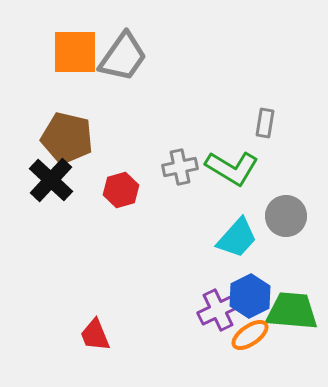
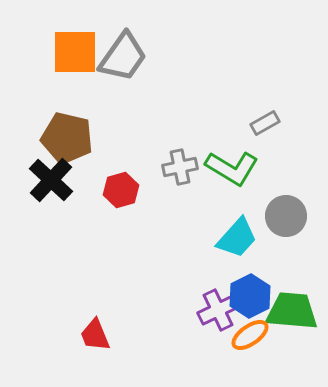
gray rectangle: rotated 52 degrees clockwise
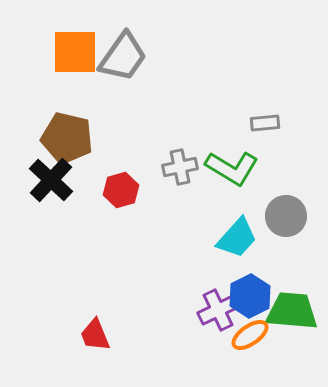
gray rectangle: rotated 24 degrees clockwise
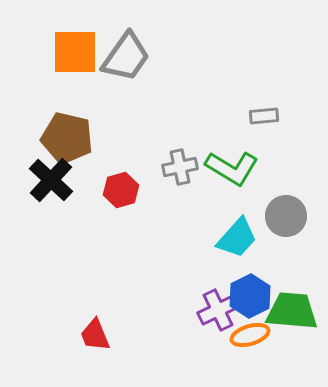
gray trapezoid: moved 3 px right
gray rectangle: moved 1 px left, 7 px up
orange ellipse: rotated 18 degrees clockwise
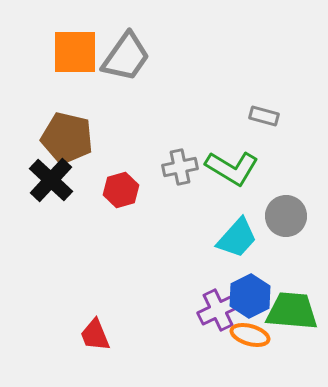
gray rectangle: rotated 20 degrees clockwise
orange ellipse: rotated 33 degrees clockwise
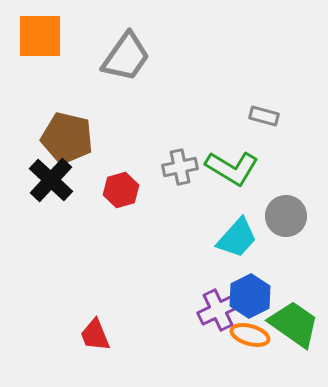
orange square: moved 35 px left, 16 px up
green trapezoid: moved 2 px right, 13 px down; rotated 30 degrees clockwise
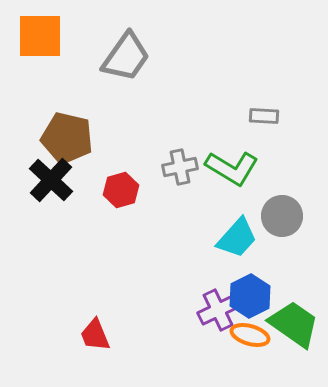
gray rectangle: rotated 12 degrees counterclockwise
gray circle: moved 4 px left
